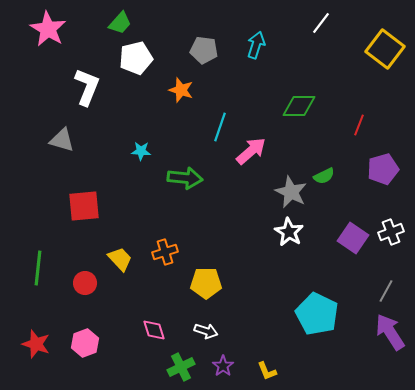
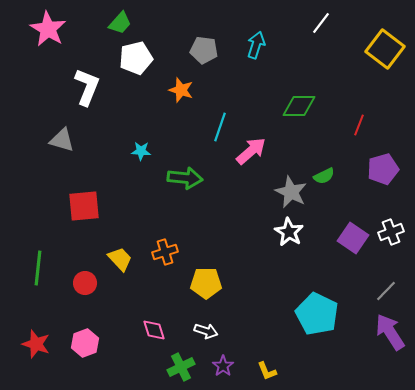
gray line: rotated 15 degrees clockwise
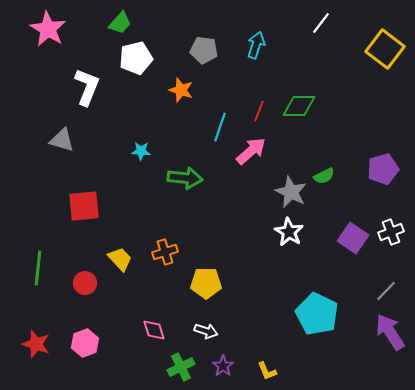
red line: moved 100 px left, 14 px up
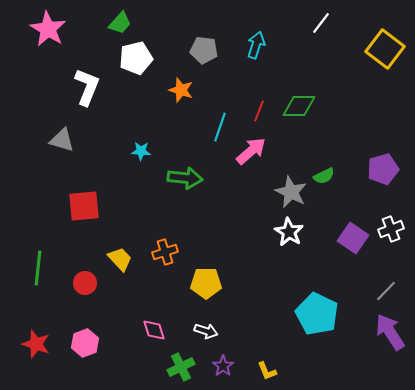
white cross: moved 3 px up
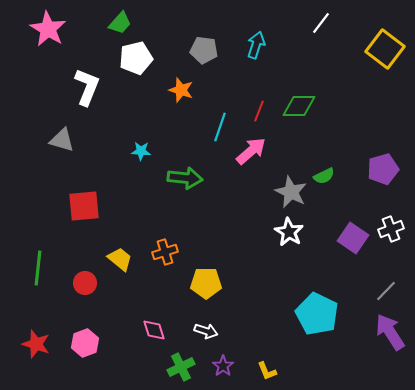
yellow trapezoid: rotated 8 degrees counterclockwise
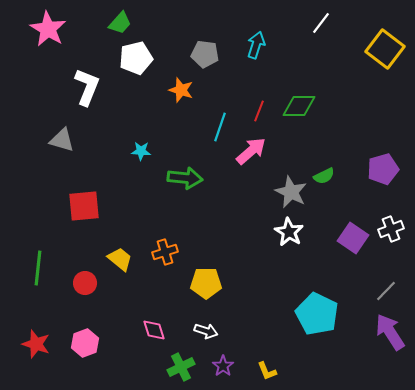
gray pentagon: moved 1 px right, 4 px down
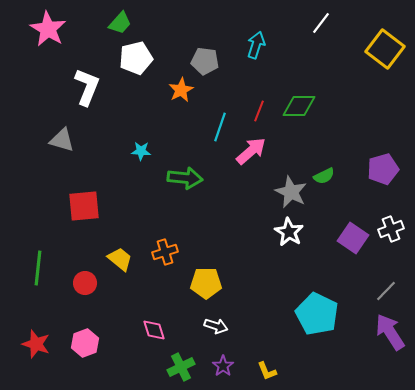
gray pentagon: moved 7 px down
orange star: rotated 25 degrees clockwise
white arrow: moved 10 px right, 5 px up
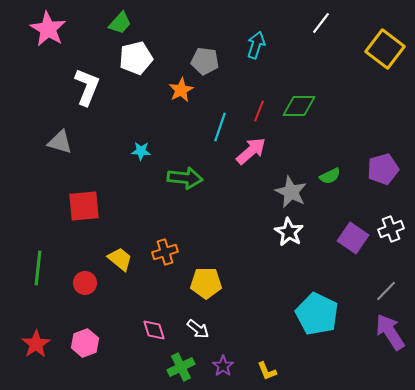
gray triangle: moved 2 px left, 2 px down
green semicircle: moved 6 px right
white arrow: moved 18 px left, 3 px down; rotated 20 degrees clockwise
red star: rotated 20 degrees clockwise
